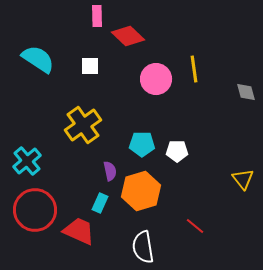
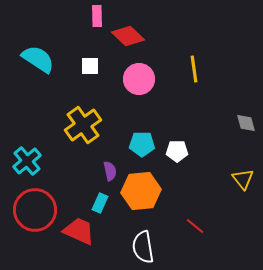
pink circle: moved 17 px left
gray diamond: moved 31 px down
orange hexagon: rotated 12 degrees clockwise
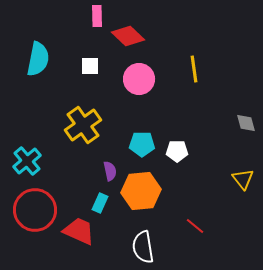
cyan semicircle: rotated 68 degrees clockwise
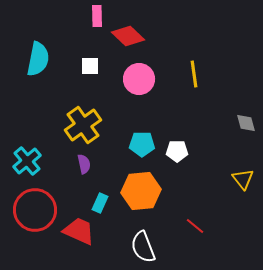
yellow line: moved 5 px down
purple semicircle: moved 26 px left, 7 px up
white semicircle: rotated 12 degrees counterclockwise
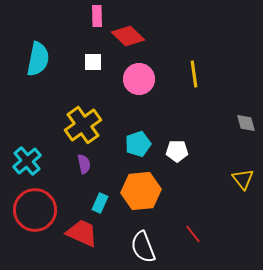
white square: moved 3 px right, 4 px up
cyan pentagon: moved 4 px left; rotated 20 degrees counterclockwise
red line: moved 2 px left, 8 px down; rotated 12 degrees clockwise
red trapezoid: moved 3 px right, 2 px down
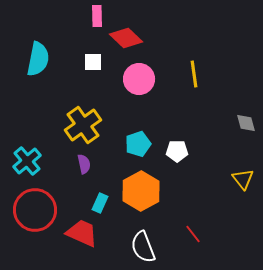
red diamond: moved 2 px left, 2 px down
orange hexagon: rotated 24 degrees counterclockwise
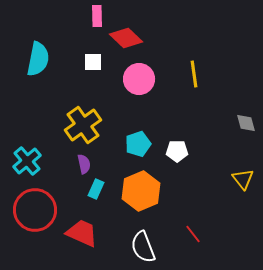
orange hexagon: rotated 6 degrees clockwise
cyan rectangle: moved 4 px left, 14 px up
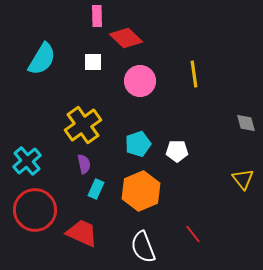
cyan semicircle: moved 4 px right; rotated 20 degrees clockwise
pink circle: moved 1 px right, 2 px down
